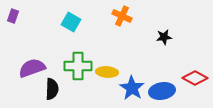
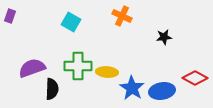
purple rectangle: moved 3 px left
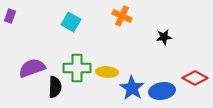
green cross: moved 1 px left, 2 px down
black semicircle: moved 3 px right, 2 px up
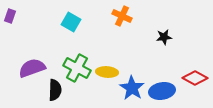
green cross: rotated 28 degrees clockwise
black semicircle: moved 3 px down
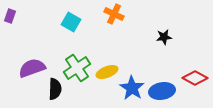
orange cross: moved 8 px left, 2 px up
green cross: rotated 28 degrees clockwise
yellow ellipse: rotated 25 degrees counterclockwise
black semicircle: moved 1 px up
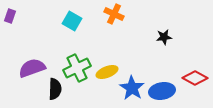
cyan square: moved 1 px right, 1 px up
green cross: rotated 8 degrees clockwise
